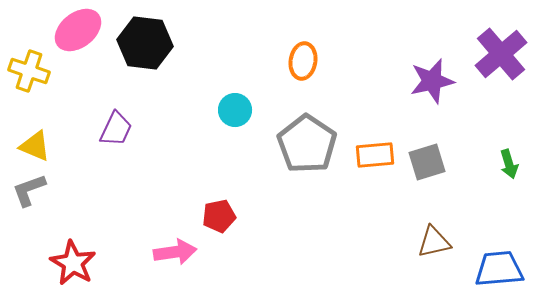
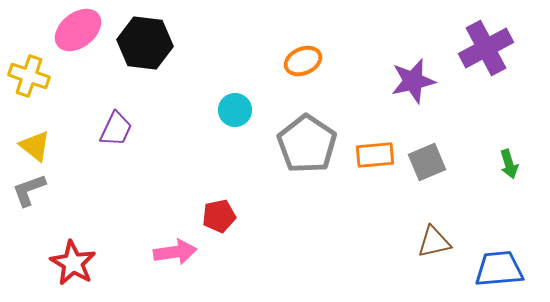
purple cross: moved 15 px left, 6 px up; rotated 12 degrees clockwise
orange ellipse: rotated 57 degrees clockwise
yellow cross: moved 5 px down
purple star: moved 19 px left
yellow triangle: rotated 16 degrees clockwise
gray square: rotated 6 degrees counterclockwise
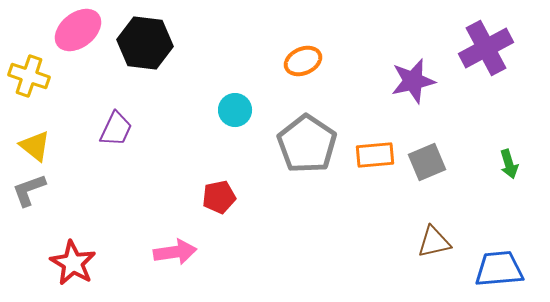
red pentagon: moved 19 px up
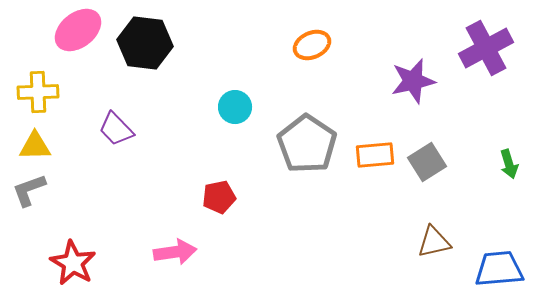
orange ellipse: moved 9 px right, 16 px up
yellow cross: moved 9 px right, 16 px down; rotated 21 degrees counterclockwise
cyan circle: moved 3 px up
purple trapezoid: rotated 111 degrees clockwise
yellow triangle: rotated 40 degrees counterclockwise
gray square: rotated 9 degrees counterclockwise
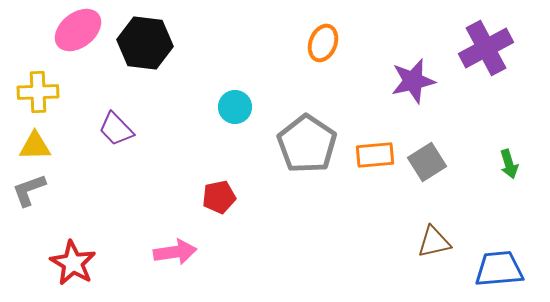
orange ellipse: moved 11 px right, 2 px up; rotated 45 degrees counterclockwise
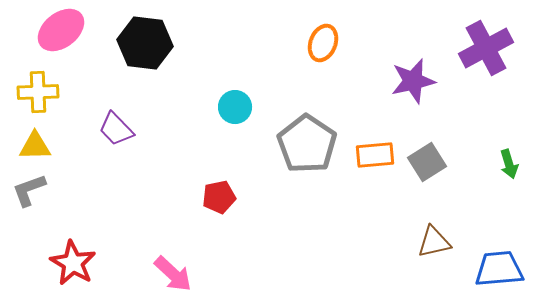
pink ellipse: moved 17 px left
pink arrow: moved 2 px left, 22 px down; rotated 51 degrees clockwise
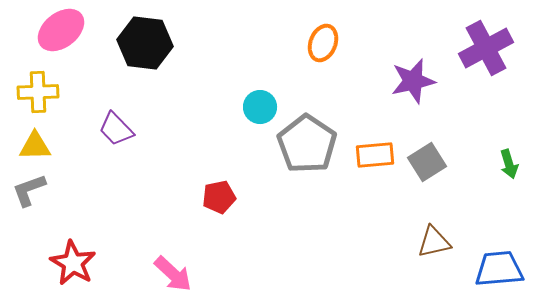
cyan circle: moved 25 px right
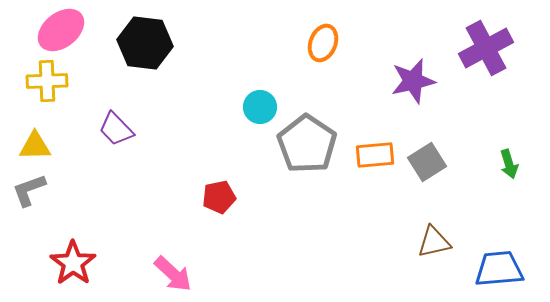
yellow cross: moved 9 px right, 11 px up
red star: rotated 6 degrees clockwise
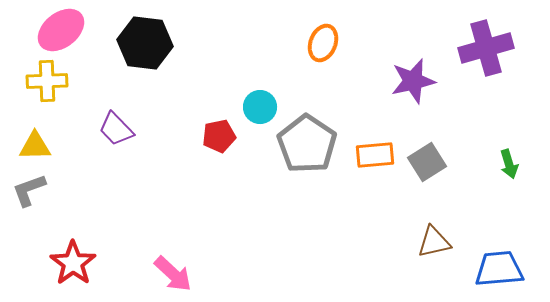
purple cross: rotated 12 degrees clockwise
red pentagon: moved 61 px up
